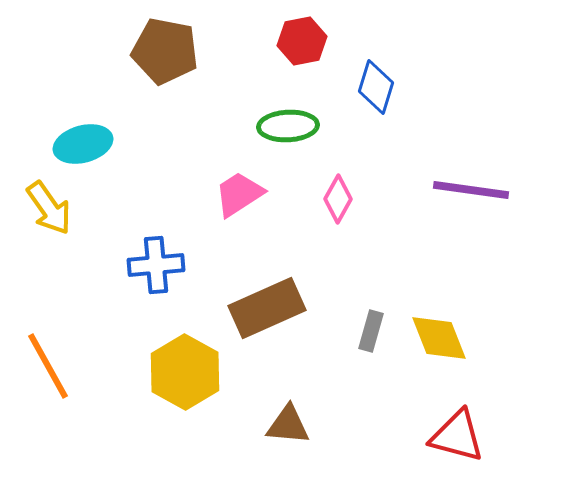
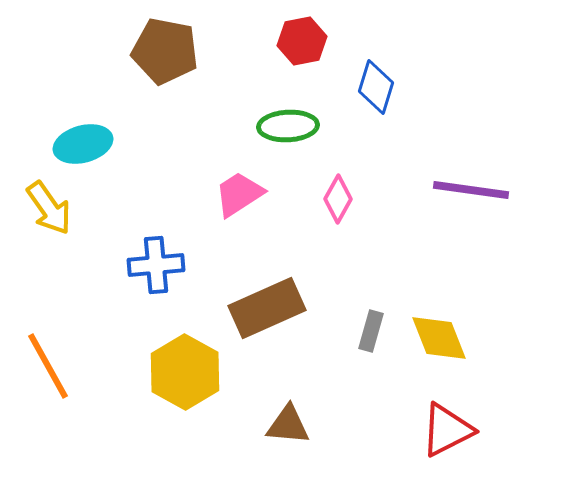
red triangle: moved 10 px left, 6 px up; rotated 42 degrees counterclockwise
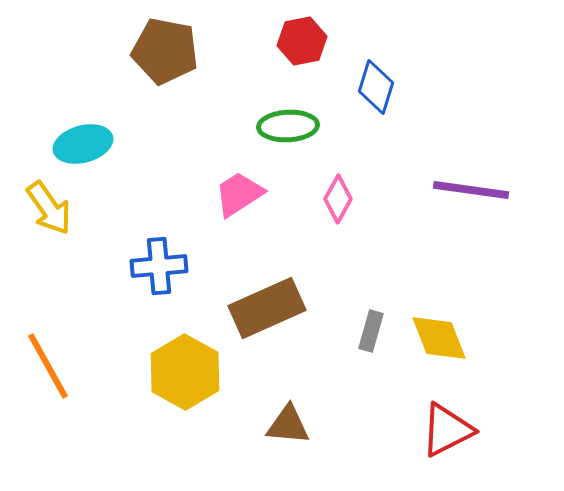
blue cross: moved 3 px right, 1 px down
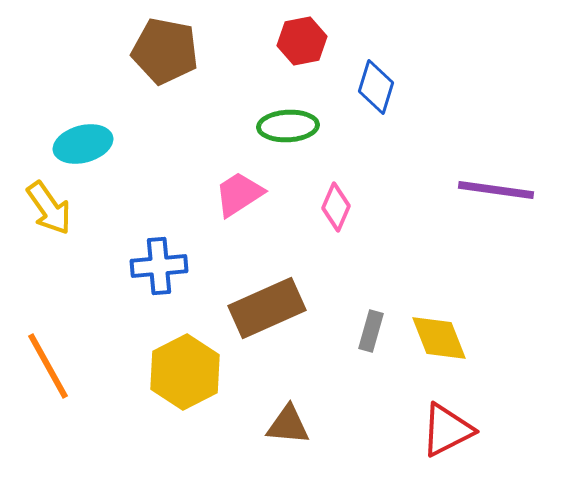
purple line: moved 25 px right
pink diamond: moved 2 px left, 8 px down; rotated 6 degrees counterclockwise
yellow hexagon: rotated 4 degrees clockwise
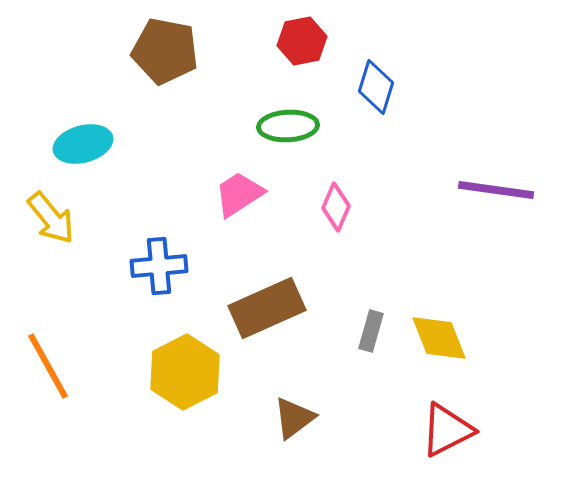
yellow arrow: moved 2 px right, 10 px down; rotated 4 degrees counterclockwise
brown triangle: moved 6 px right, 7 px up; rotated 42 degrees counterclockwise
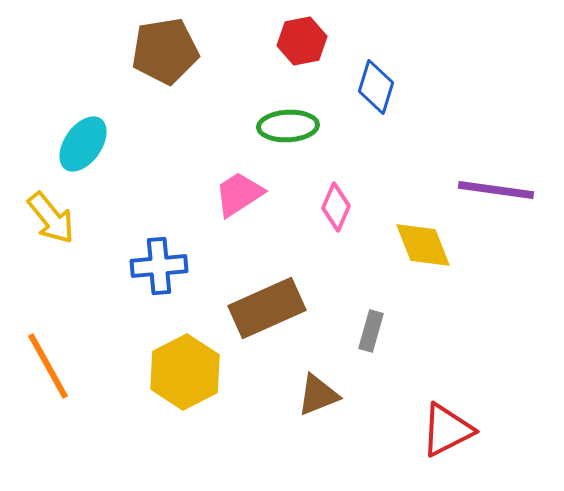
brown pentagon: rotated 20 degrees counterclockwise
cyan ellipse: rotated 40 degrees counterclockwise
yellow diamond: moved 16 px left, 93 px up
brown triangle: moved 24 px right, 23 px up; rotated 15 degrees clockwise
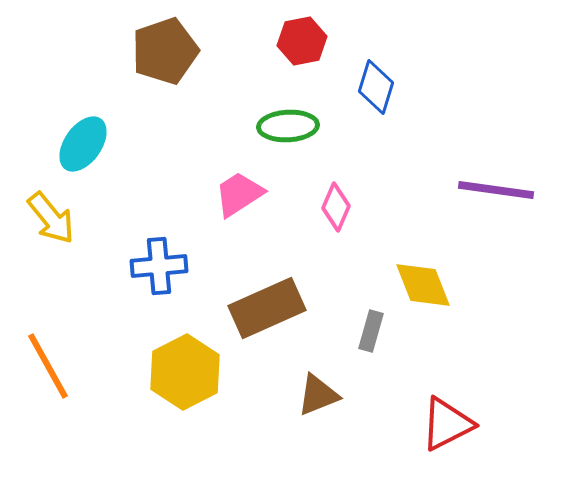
brown pentagon: rotated 10 degrees counterclockwise
yellow diamond: moved 40 px down
red triangle: moved 6 px up
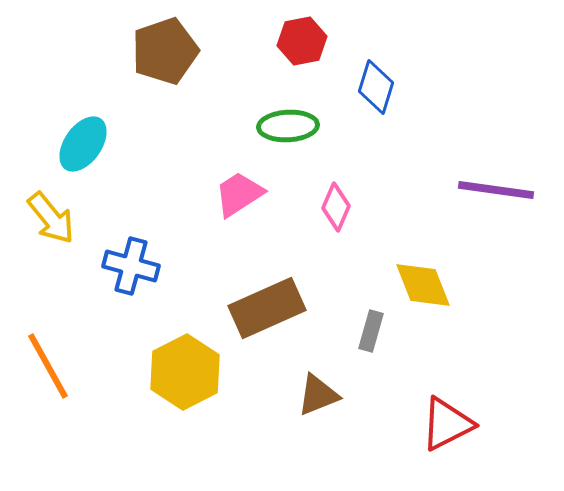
blue cross: moved 28 px left; rotated 20 degrees clockwise
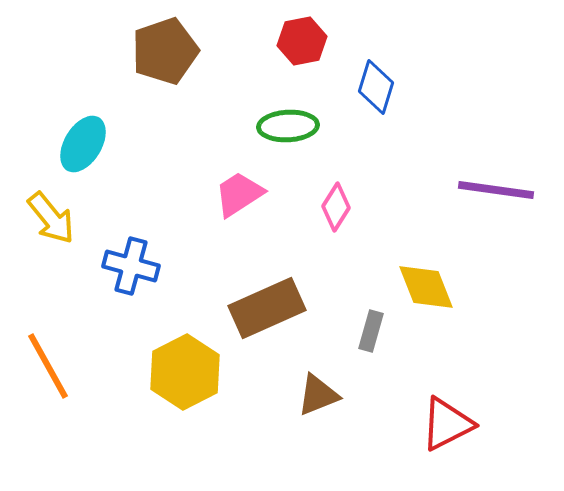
cyan ellipse: rotated 4 degrees counterclockwise
pink diamond: rotated 9 degrees clockwise
yellow diamond: moved 3 px right, 2 px down
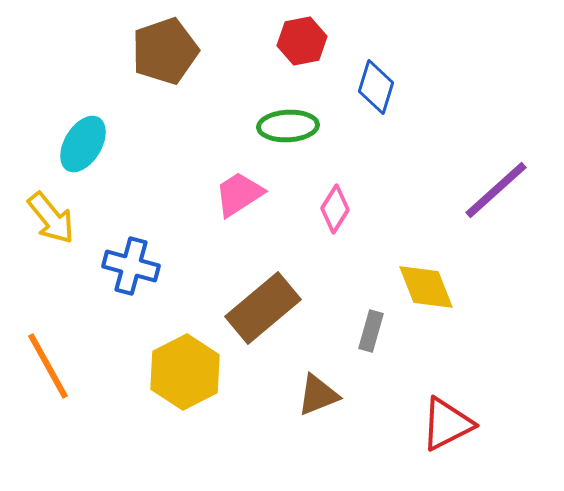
purple line: rotated 50 degrees counterclockwise
pink diamond: moved 1 px left, 2 px down
brown rectangle: moved 4 px left; rotated 16 degrees counterclockwise
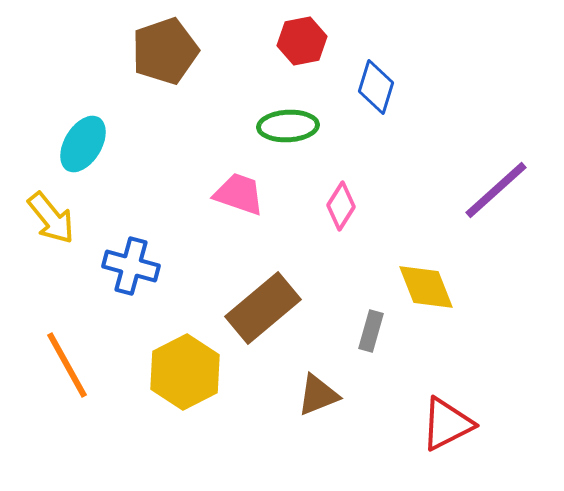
pink trapezoid: rotated 52 degrees clockwise
pink diamond: moved 6 px right, 3 px up
orange line: moved 19 px right, 1 px up
